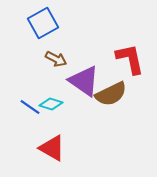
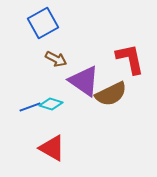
blue line: rotated 55 degrees counterclockwise
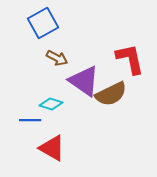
brown arrow: moved 1 px right, 1 px up
blue line: moved 13 px down; rotated 20 degrees clockwise
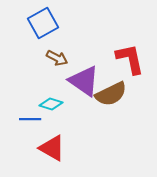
blue line: moved 1 px up
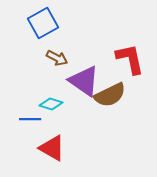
brown semicircle: moved 1 px left, 1 px down
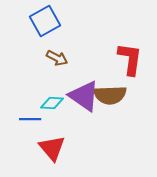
blue square: moved 2 px right, 2 px up
red L-shape: rotated 20 degrees clockwise
purple triangle: moved 15 px down
brown semicircle: rotated 24 degrees clockwise
cyan diamond: moved 1 px right, 1 px up; rotated 15 degrees counterclockwise
red triangle: rotated 20 degrees clockwise
